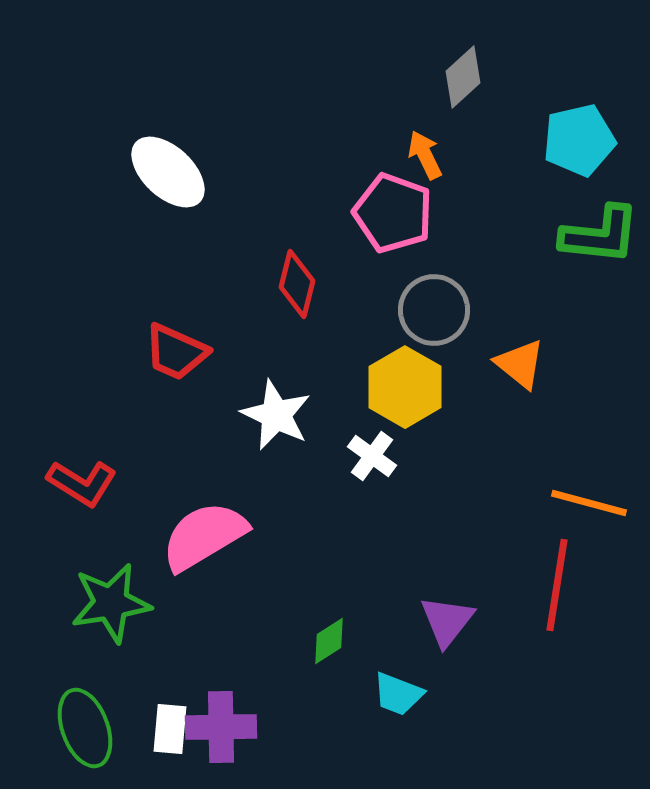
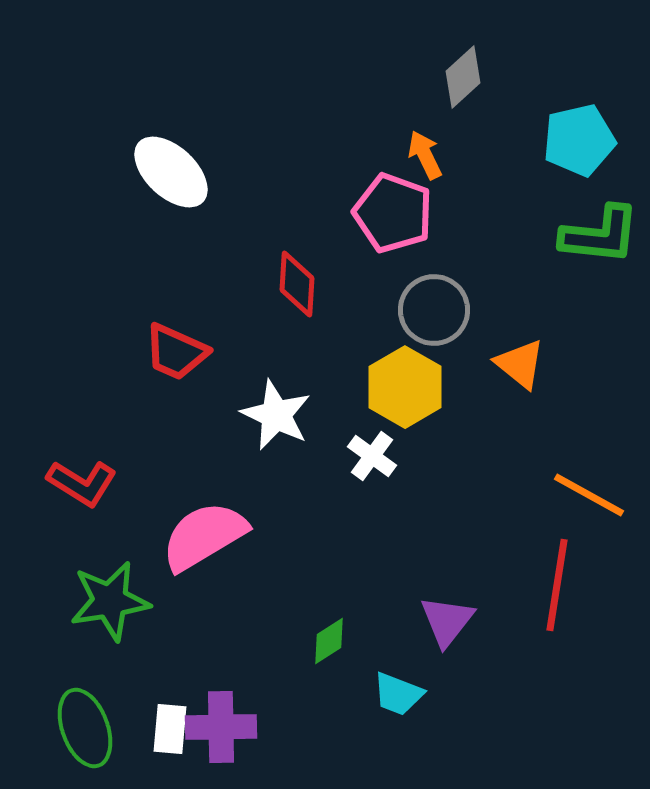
white ellipse: moved 3 px right
red diamond: rotated 10 degrees counterclockwise
orange line: moved 8 px up; rotated 14 degrees clockwise
green star: moved 1 px left, 2 px up
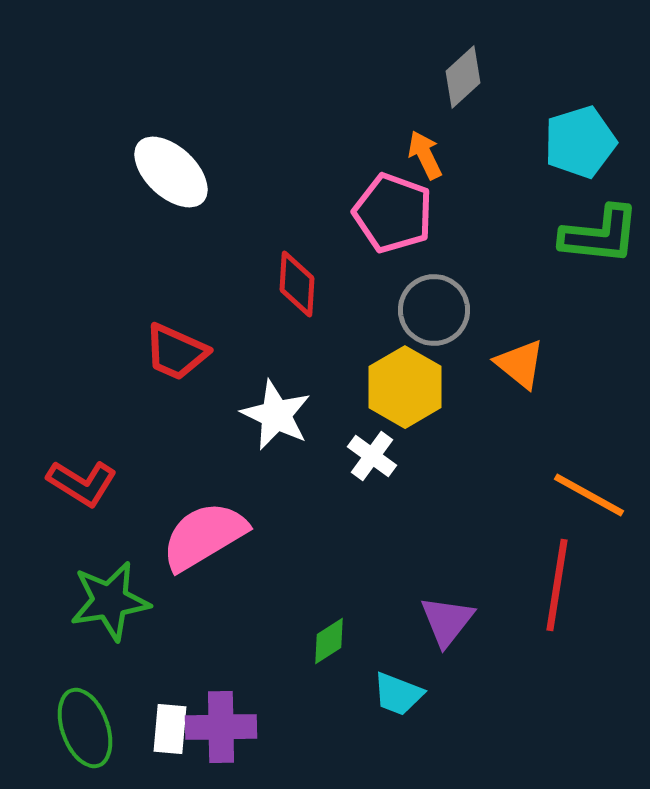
cyan pentagon: moved 1 px right, 2 px down; rotated 4 degrees counterclockwise
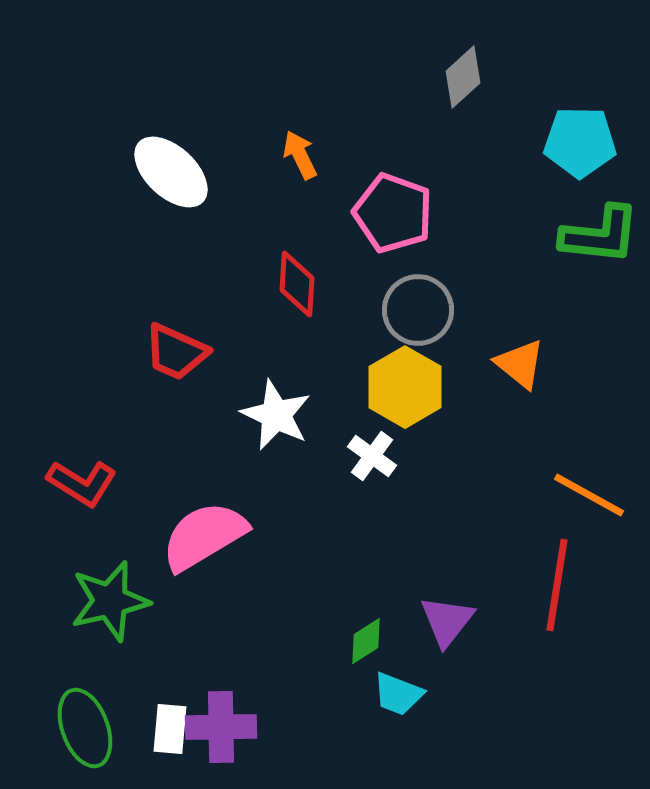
cyan pentagon: rotated 18 degrees clockwise
orange arrow: moved 125 px left
gray circle: moved 16 px left
green star: rotated 4 degrees counterclockwise
green diamond: moved 37 px right
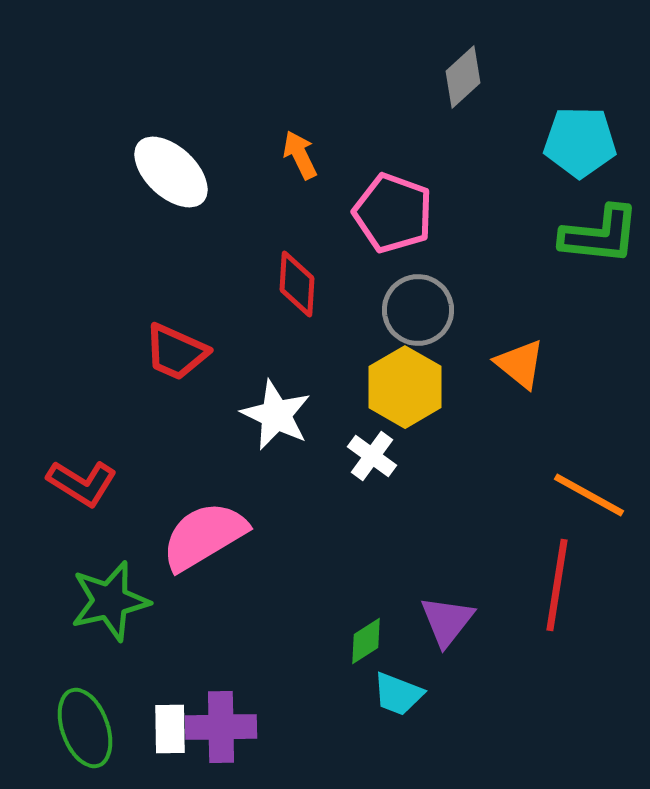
white rectangle: rotated 6 degrees counterclockwise
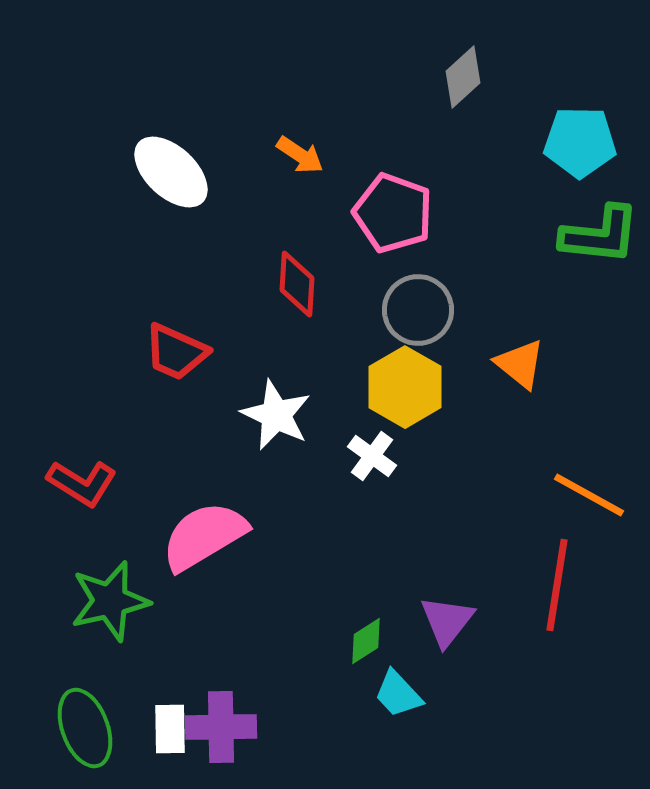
orange arrow: rotated 150 degrees clockwise
cyan trapezoid: rotated 26 degrees clockwise
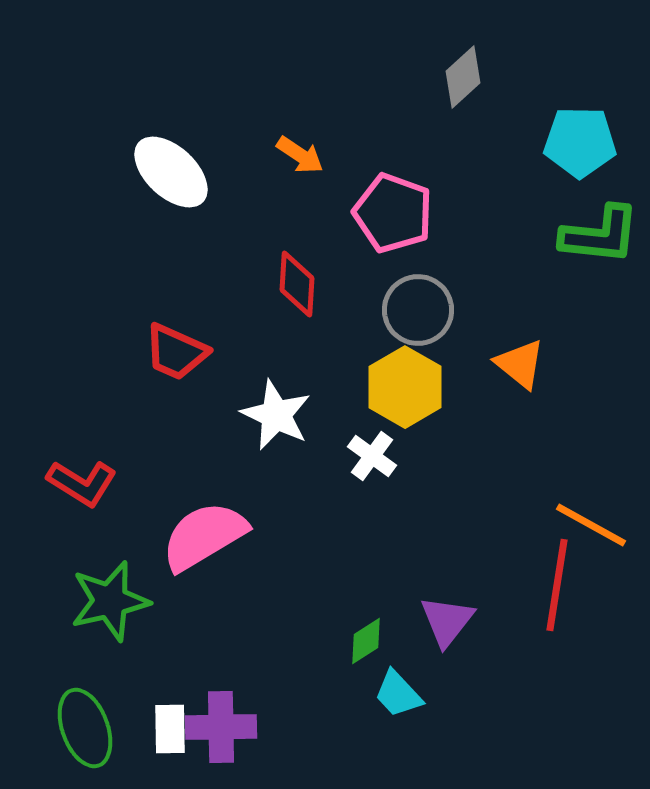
orange line: moved 2 px right, 30 px down
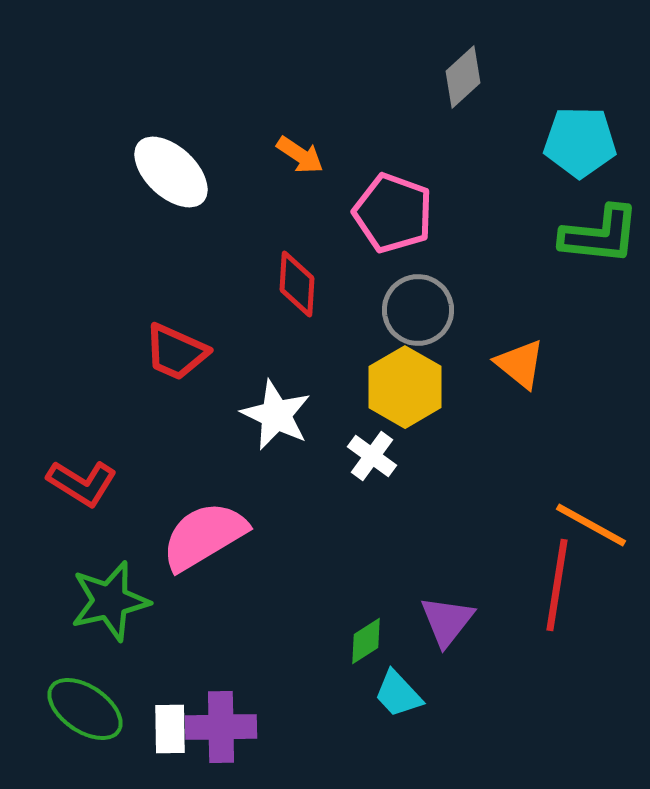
green ellipse: moved 19 px up; rotated 36 degrees counterclockwise
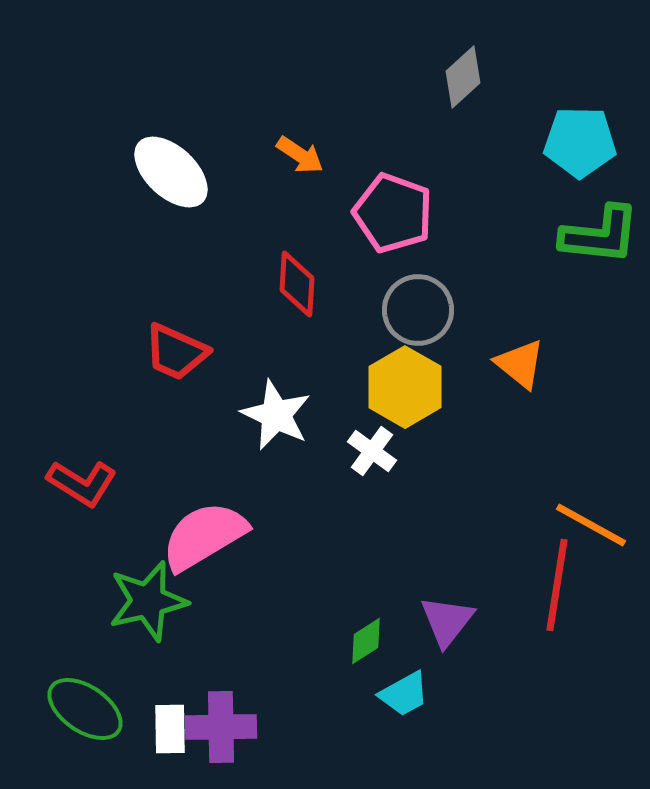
white cross: moved 5 px up
green star: moved 38 px right
cyan trapezoid: moved 6 px right; rotated 76 degrees counterclockwise
